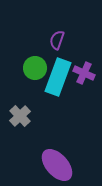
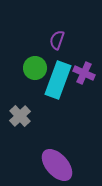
cyan rectangle: moved 3 px down
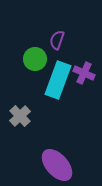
green circle: moved 9 px up
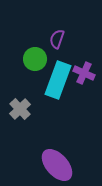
purple semicircle: moved 1 px up
gray cross: moved 7 px up
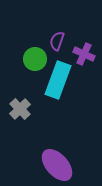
purple semicircle: moved 2 px down
purple cross: moved 19 px up
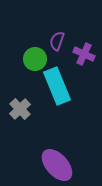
cyan rectangle: moved 1 px left, 6 px down; rotated 42 degrees counterclockwise
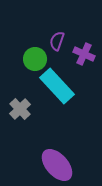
cyan rectangle: rotated 21 degrees counterclockwise
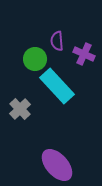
purple semicircle: rotated 24 degrees counterclockwise
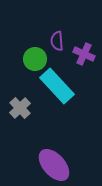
gray cross: moved 1 px up
purple ellipse: moved 3 px left
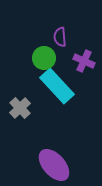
purple semicircle: moved 3 px right, 4 px up
purple cross: moved 7 px down
green circle: moved 9 px right, 1 px up
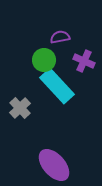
purple semicircle: rotated 84 degrees clockwise
green circle: moved 2 px down
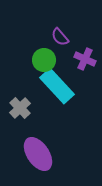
purple semicircle: rotated 120 degrees counterclockwise
purple cross: moved 1 px right, 2 px up
purple ellipse: moved 16 px left, 11 px up; rotated 8 degrees clockwise
